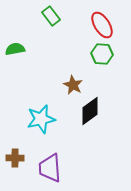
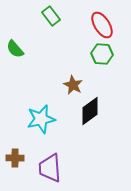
green semicircle: rotated 120 degrees counterclockwise
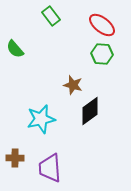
red ellipse: rotated 20 degrees counterclockwise
brown star: rotated 12 degrees counterclockwise
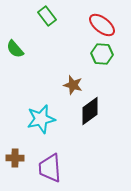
green rectangle: moved 4 px left
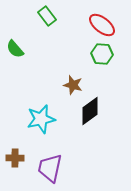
purple trapezoid: rotated 16 degrees clockwise
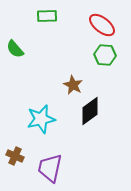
green rectangle: rotated 54 degrees counterclockwise
green hexagon: moved 3 px right, 1 px down
brown star: rotated 12 degrees clockwise
brown cross: moved 2 px up; rotated 24 degrees clockwise
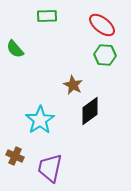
cyan star: moved 1 px left, 1 px down; rotated 20 degrees counterclockwise
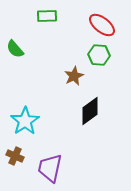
green hexagon: moved 6 px left
brown star: moved 1 px right, 9 px up; rotated 18 degrees clockwise
cyan star: moved 15 px left, 1 px down
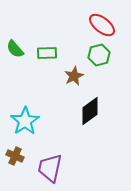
green rectangle: moved 37 px down
green hexagon: rotated 20 degrees counterclockwise
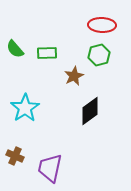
red ellipse: rotated 36 degrees counterclockwise
cyan star: moved 13 px up
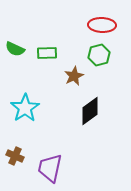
green semicircle: rotated 24 degrees counterclockwise
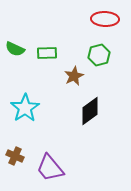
red ellipse: moved 3 px right, 6 px up
purple trapezoid: rotated 52 degrees counterclockwise
